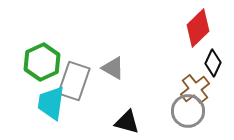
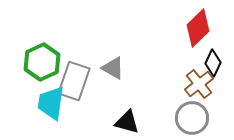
brown cross: moved 4 px right, 5 px up
gray circle: moved 4 px right, 7 px down
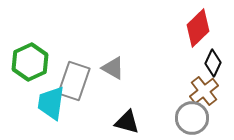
green hexagon: moved 12 px left
brown cross: moved 5 px right, 7 px down
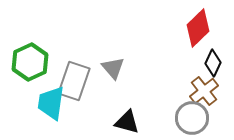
gray triangle: rotated 20 degrees clockwise
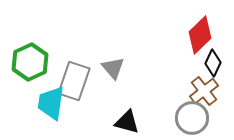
red diamond: moved 2 px right, 7 px down
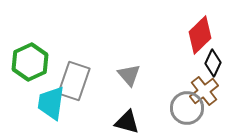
gray triangle: moved 16 px right, 7 px down
gray circle: moved 5 px left, 10 px up
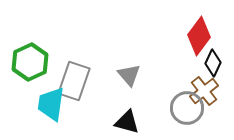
red diamond: moved 1 px left, 1 px down; rotated 9 degrees counterclockwise
cyan trapezoid: moved 1 px down
